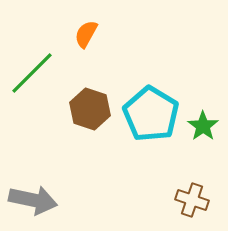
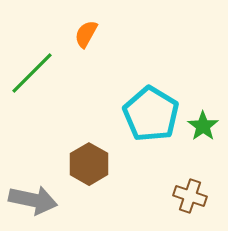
brown hexagon: moved 1 px left, 55 px down; rotated 12 degrees clockwise
brown cross: moved 2 px left, 4 px up
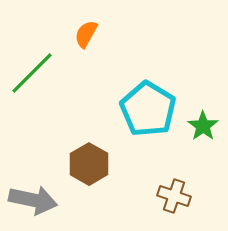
cyan pentagon: moved 3 px left, 5 px up
brown cross: moved 16 px left
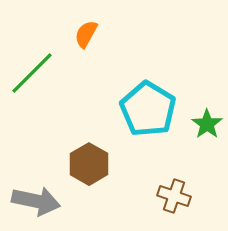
green star: moved 4 px right, 2 px up
gray arrow: moved 3 px right, 1 px down
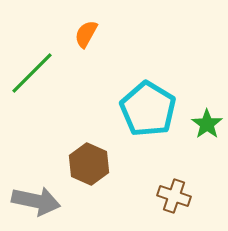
brown hexagon: rotated 6 degrees counterclockwise
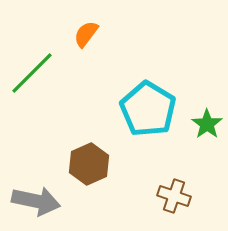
orange semicircle: rotated 8 degrees clockwise
brown hexagon: rotated 12 degrees clockwise
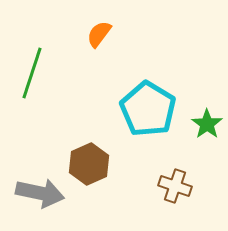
orange semicircle: moved 13 px right
green line: rotated 27 degrees counterclockwise
brown cross: moved 1 px right, 10 px up
gray arrow: moved 4 px right, 8 px up
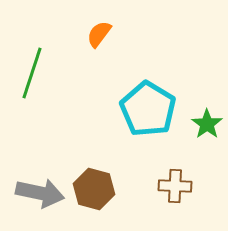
brown hexagon: moved 5 px right, 25 px down; rotated 21 degrees counterclockwise
brown cross: rotated 16 degrees counterclockwise
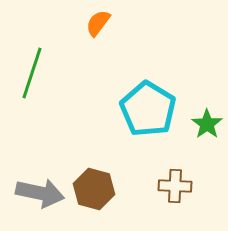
orange semicircle: moved 1 px left, 11 px up
